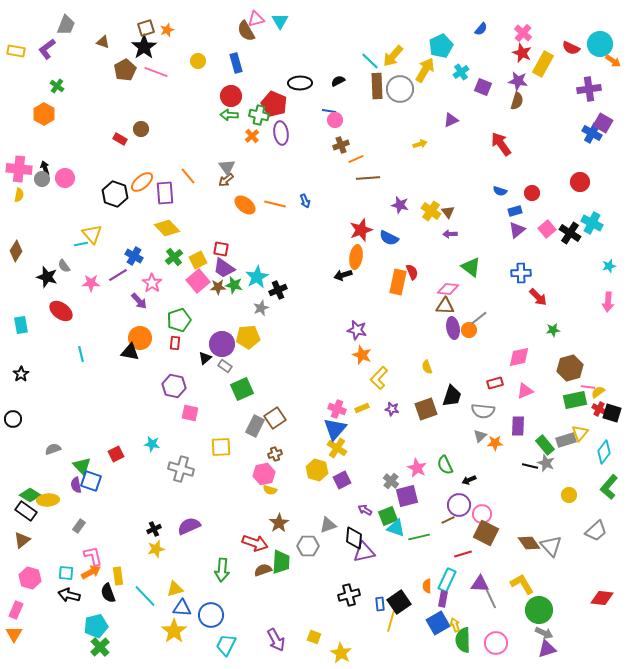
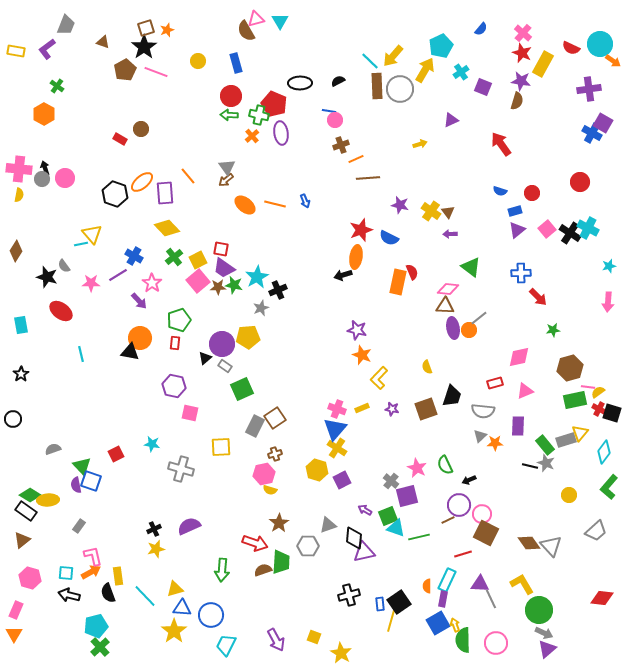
purple star at (518, 81): moved 3 px right
cyan cross at (592, 223): moved 4 px left, 5 px down
purple triangle at (547, 649): rotated 24 degrees counterclockwise
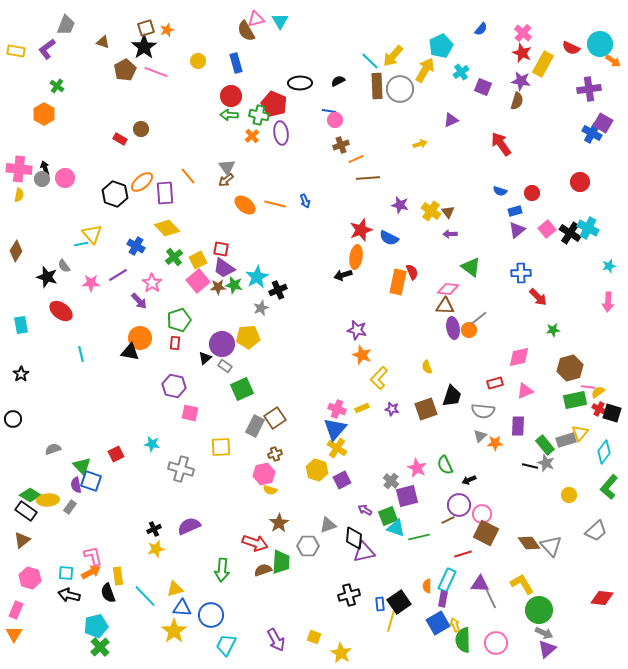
blue cross at (134, 256): moved 2 px right, 10 px up
gray rectangle at (79, 526): moved 9 px left, 19 px up
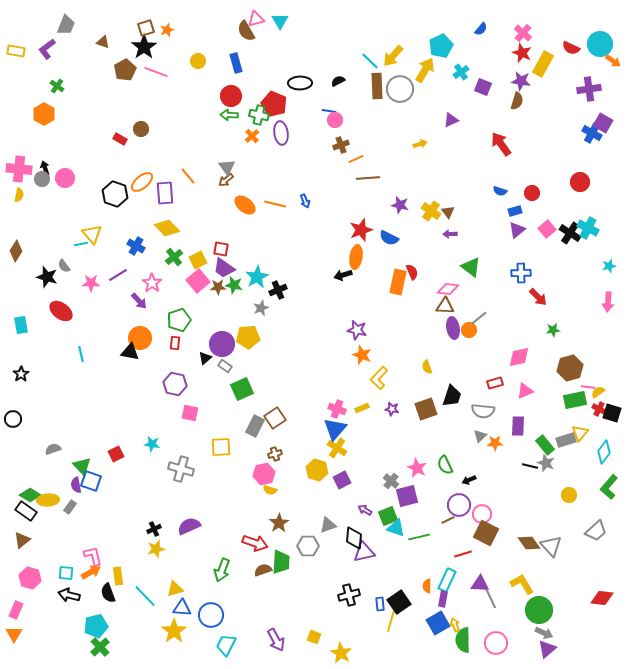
purple hexagon at (174, 386): moved 1 px right, 2 px up
green arrow at (222, 570): rotated 15 degrees clockwise
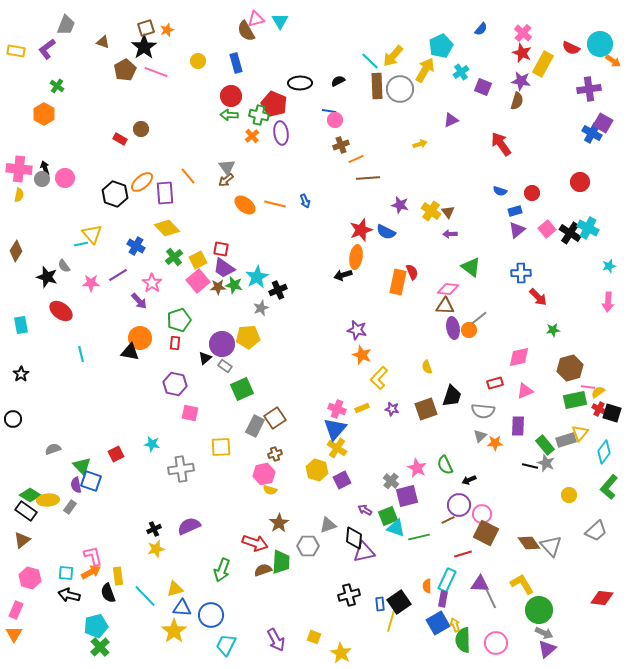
blue semicircle at (389, 238): moved 3 px left, 6 px up
gray cross at (181, 469): rotated 25 degrees counterclockwise
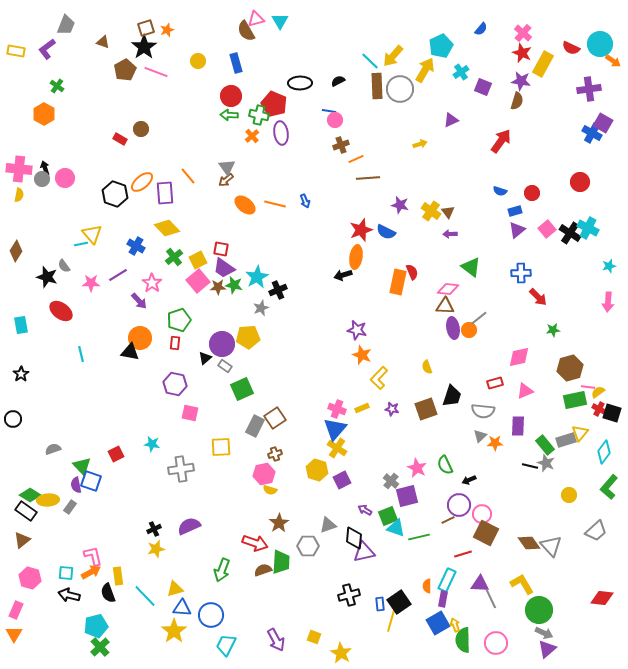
red arrow at (501, 144): moved 3 px up; rotated 70 degrees clockwise
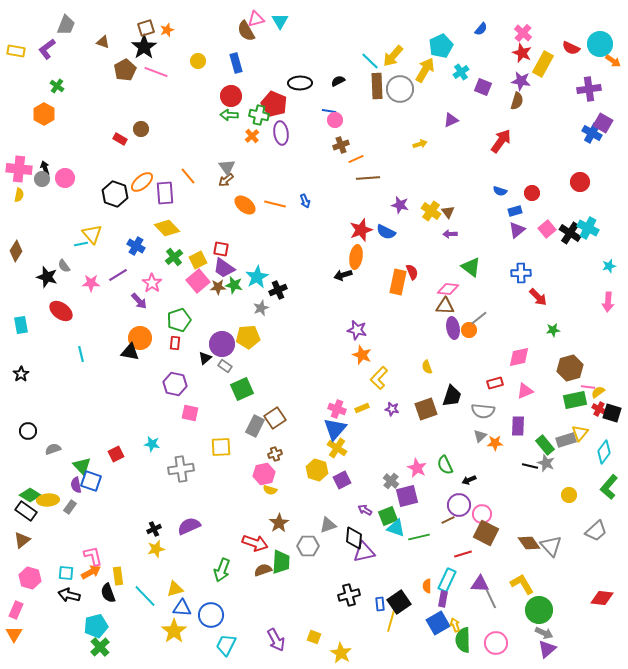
black circle at (13, 419): moved 15 px right, 12 px down
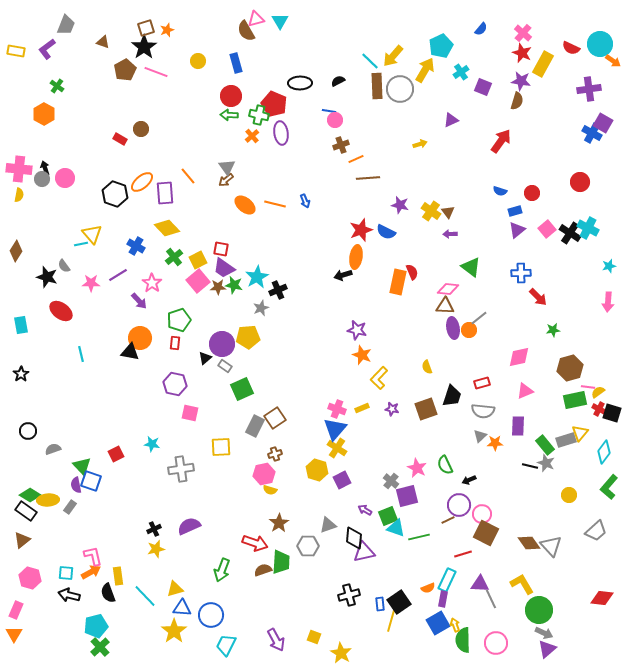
red rectangle at (495, 383): moved 13 px left
orange semicircle at (427, 586): moved 1 px right, 2 px down; rotated 112 degrees counterclockwise
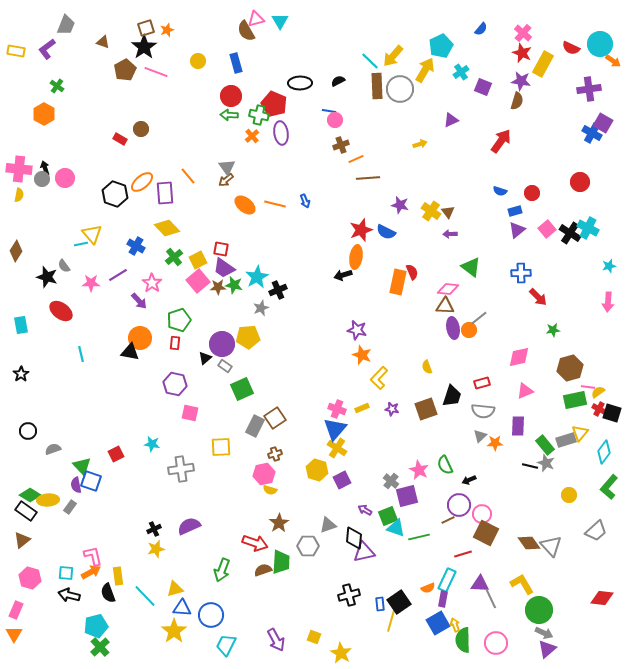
pink star at (417, 468): moved 2 px right, 2 px down
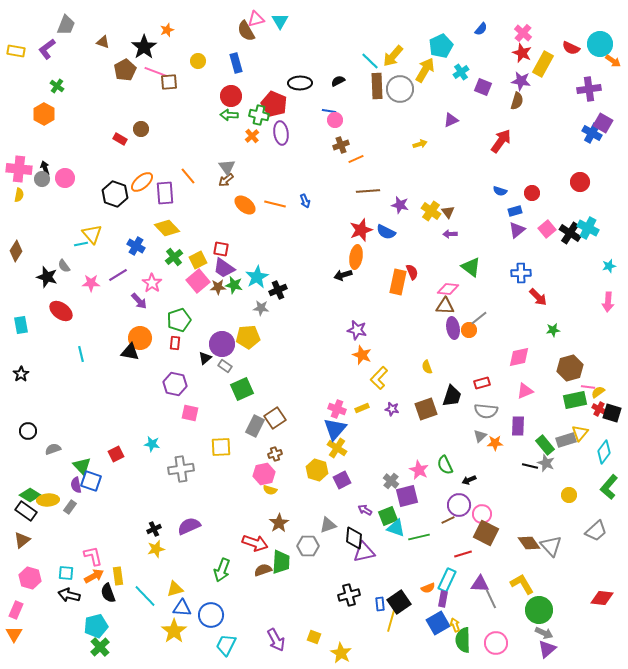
brown square at (146, 28): moved 23 px right, 54 px down; rotated 12 degrees clockwise
brown line at (368, 178): moved 13 px down
gray star at (261, 308): rotated 28 degrees clockwise
gray semicircle at (483, 411): moved 3 px right
orange arrow at (91, 572): moved 3 px right, 4 px down
